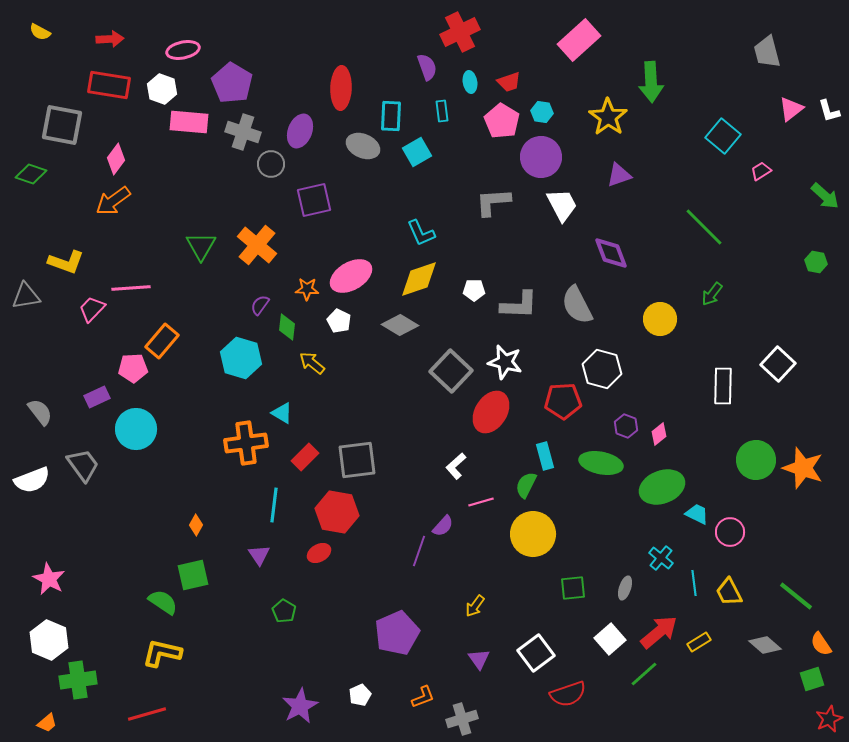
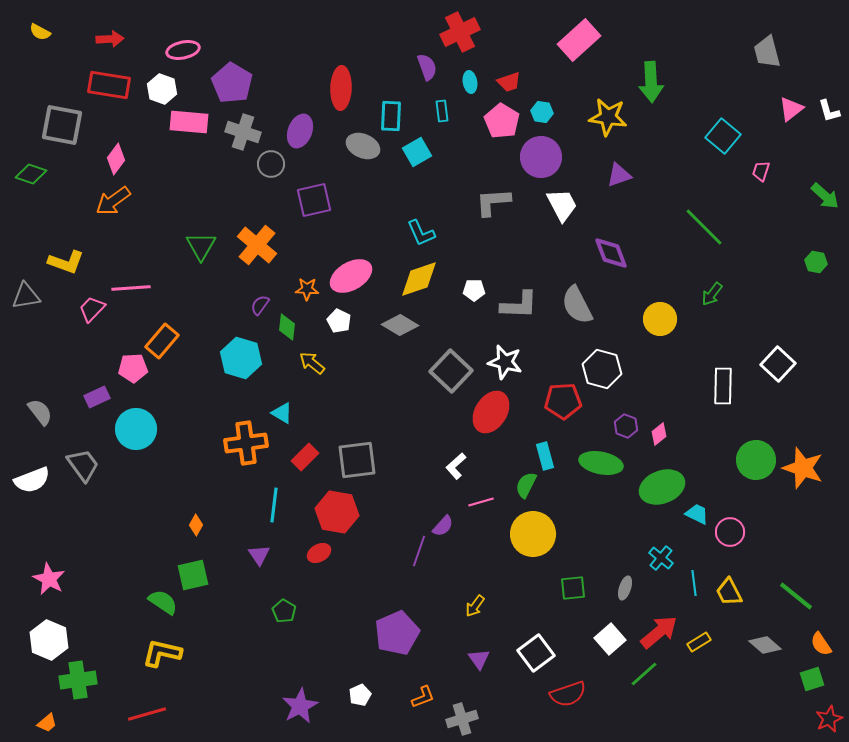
yellow star at (608, 117): rotated 27 degrees counterclockwise
pink trapezoid at (761, 171): rotated 40 degrees counterclockwise
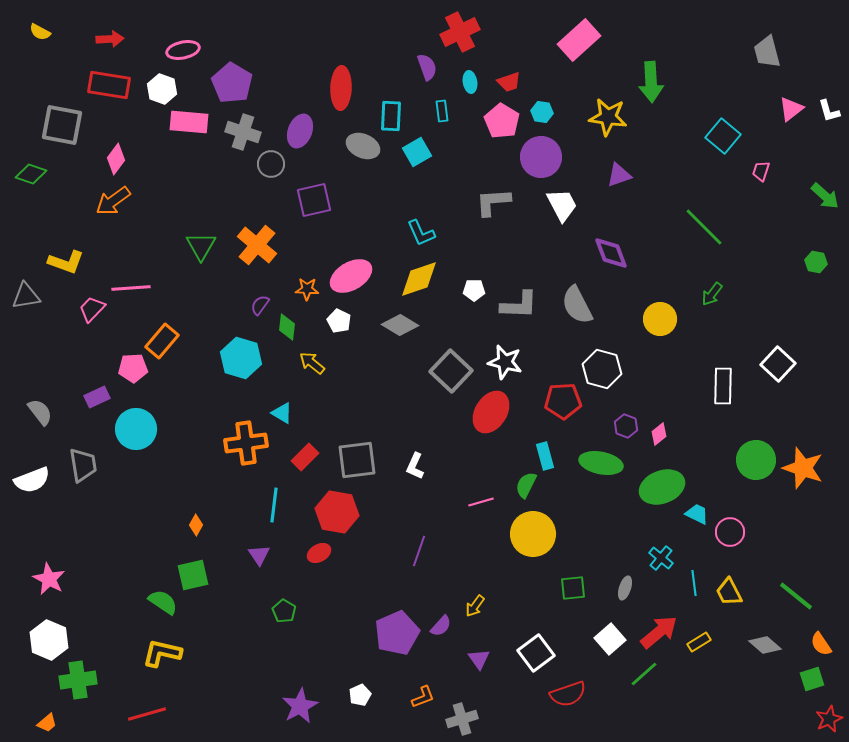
gray trapezoid at (83, 465): rotated 27 degrees clockwise
white L-shape at (456, 466): moved 41 px left; rotated 24 degrees counterclockwise
purple semicircle at (443, 526): moved 2 px left, 100 px down
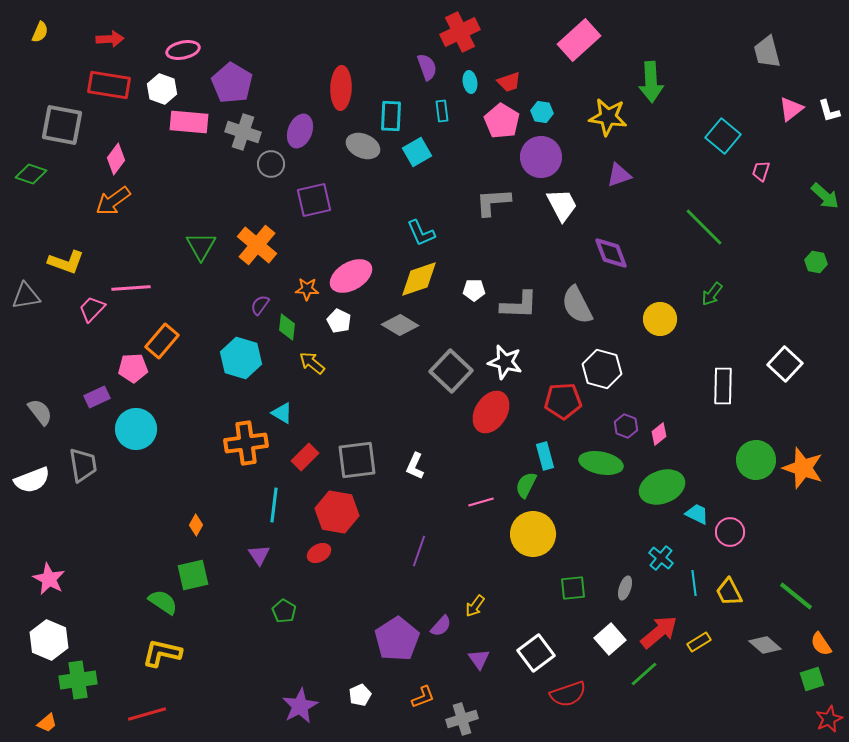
yellow semicircle at (40, 32): rotated 95 degrees counterclockwise
white square at (778, 364): moved 7 px right
purple pentagon at (397, 633): moved 6 px down; rotated 9 degrees counterclockwise
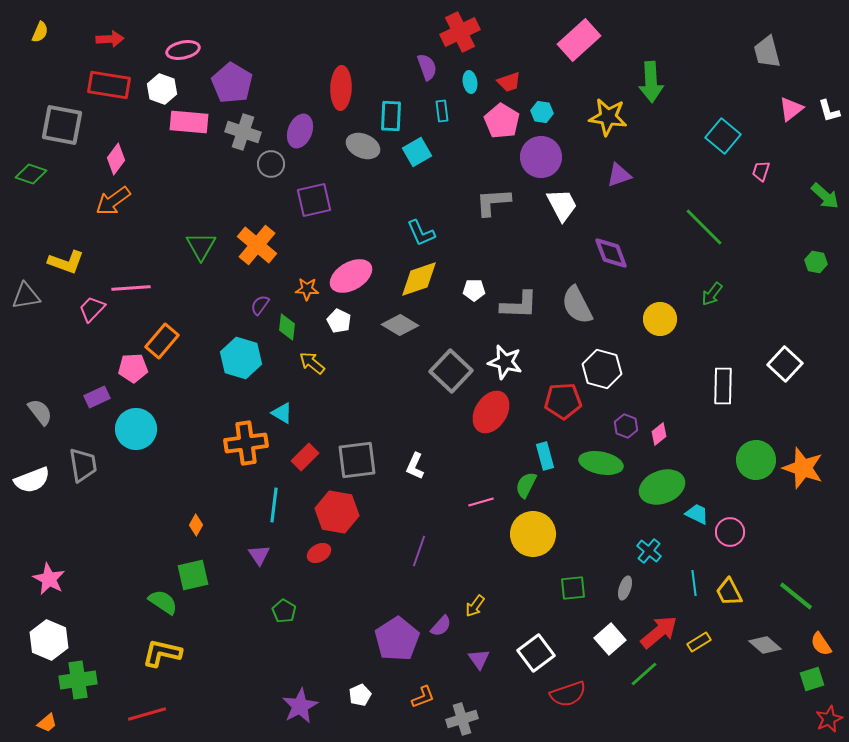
cyan cross at (661, 558): moved 12 px left, 7 px up
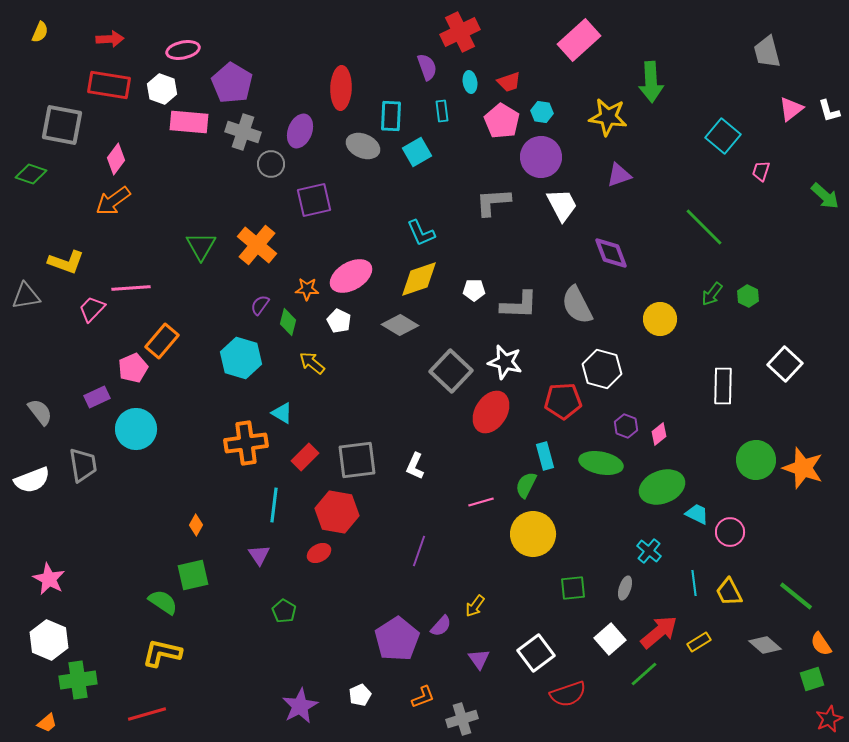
green hexagon at (816, 262): moved 68 px left, 34 px down; rotated 15 degrees clockwise
green diamond at (287, 327): moved 1 px right, 5 px up; rotated 8 degrees clockwise
pink pentagon at (133, 368): rotated 20 degrees counterclockwise
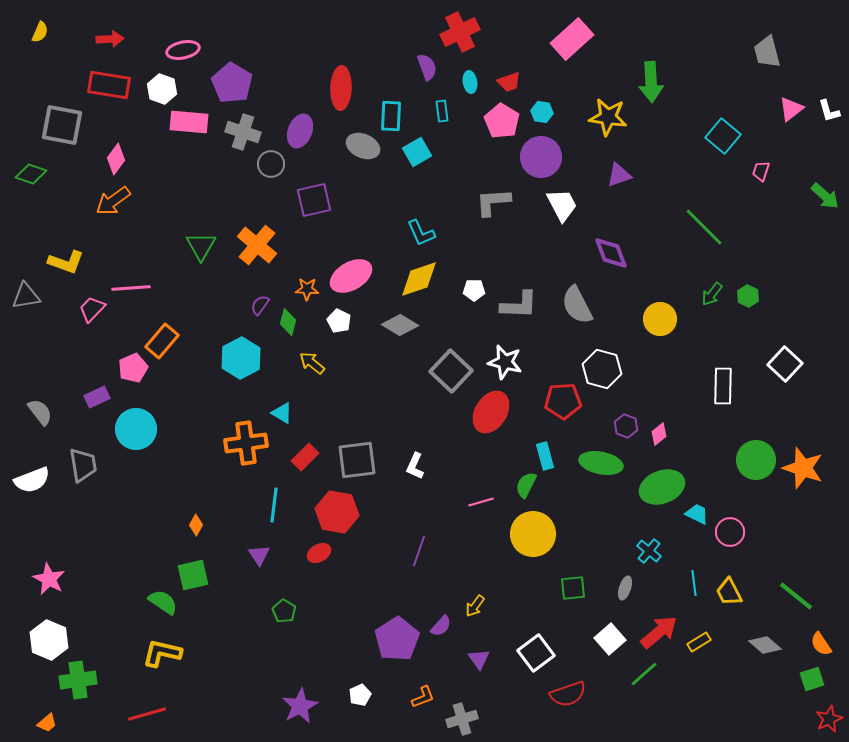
pink rectangle at (579, 40): moved 7 px left, 1 px up
cyan hexagon at (241, 358): rotated 15 degrees clockwise
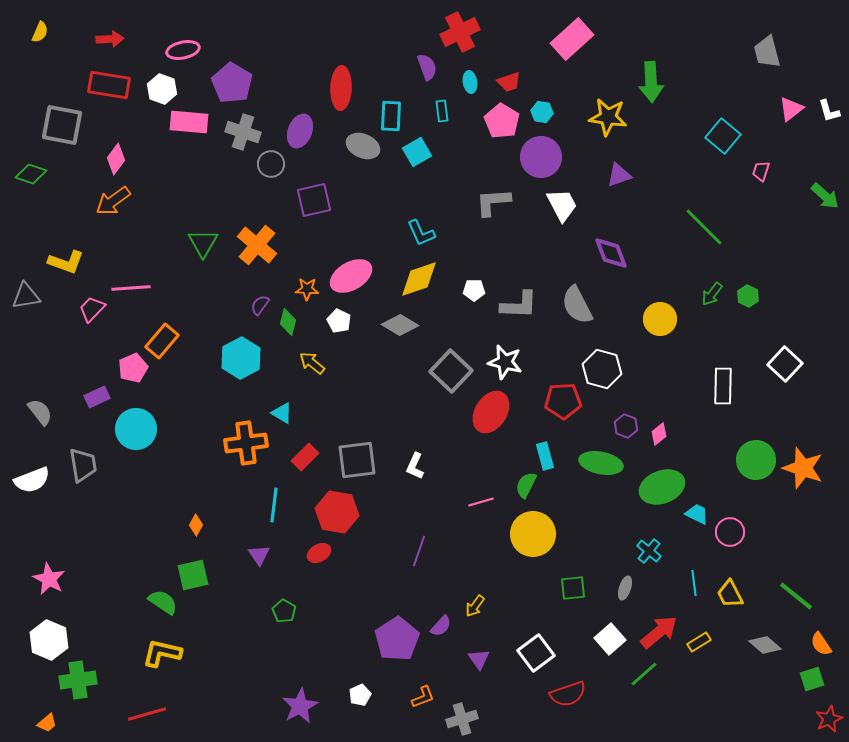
green triangle at (201, 246): moved 2 px right, 3 px up
yellow trapezoid at (729, 592): moved 1 px right, 2 px down
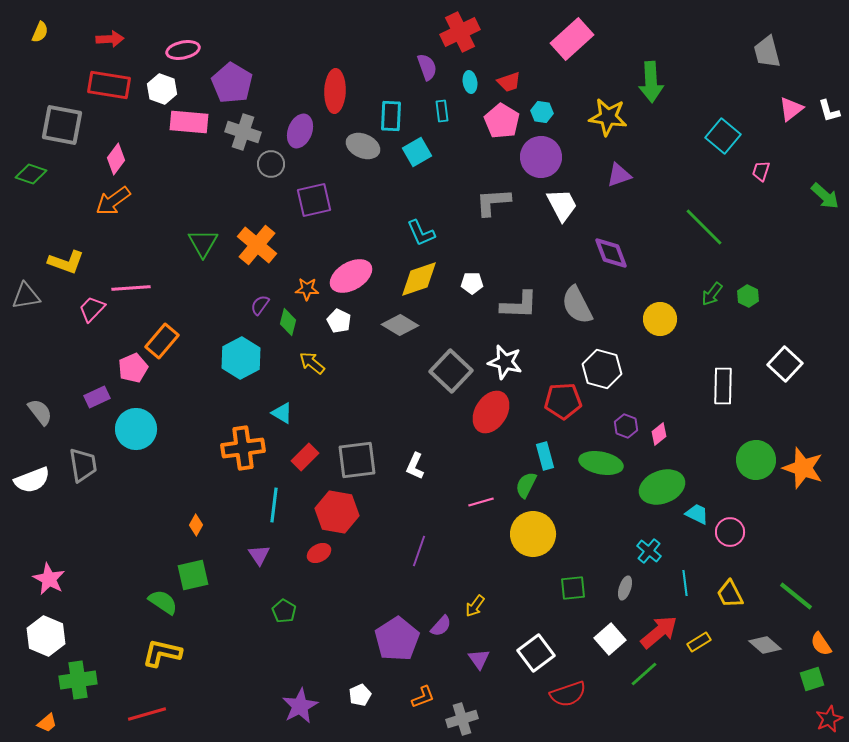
red ellipse at (341, 88): moved 6 px left, 3 px down
white pentagon at (474, 290): moved 2 px left, 7 px up
orange cross at (246, 443): moved 3 px left, 5 px down
cyan line at (694, 583): moved 9 px left
white hexagon at (49, 640): moved 3 px left, 4 px up
